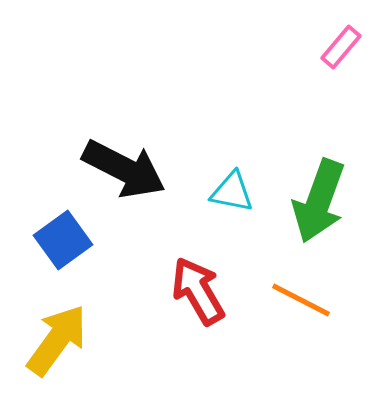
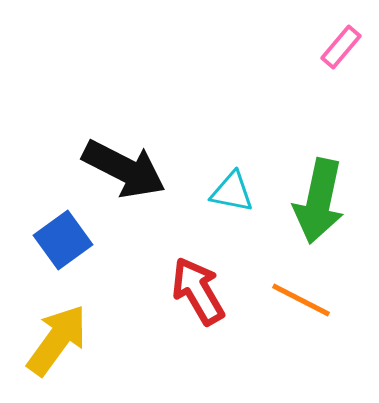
green arrow: rotated 8 degrees counterclockwise
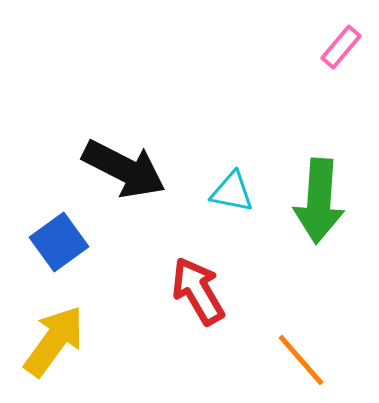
green arrow: rotated 8 degrees counterclockwise
blue square: moved 4 px left, 2 px down
orange line: moved 60 px down; rotated 22 degrees clockwise
yellow arrow: moved 3 px left, 1 px down
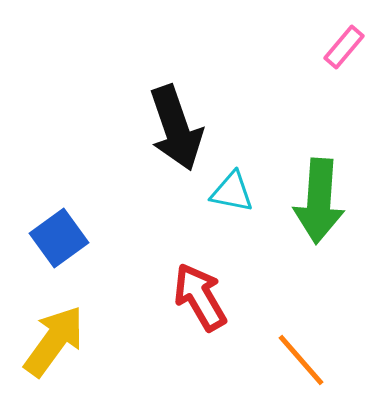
pink rectangle: moved 3 px right
black arrow: moved 52 px right, 41 px up; rotated 44 degrees clockwise
blue square: moved 4 px up
red arrow: moved 2 px right, 6 px down
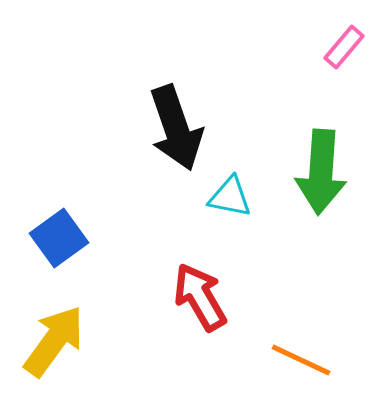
cyan triangle: moved 2 px left, 5 px down
green arrow: moved 2 px right, 29 px up
orange line: rotated 24 degrees counterclockwise
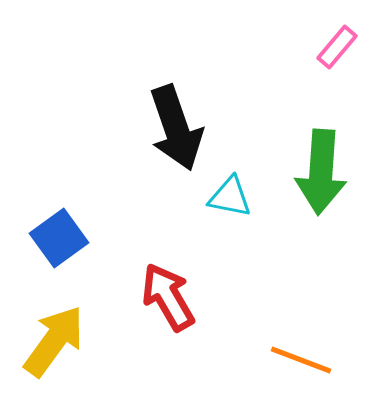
pink rectangle: moved 7 px left
red arrow: moved 32 px left
orange line: rotated 4 degrees counterclockwise
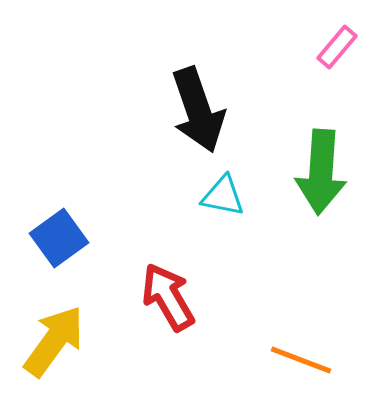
black arrow: moved 22 px right, 18 px up
cyan triangle: moved 7 px left, 1 px up
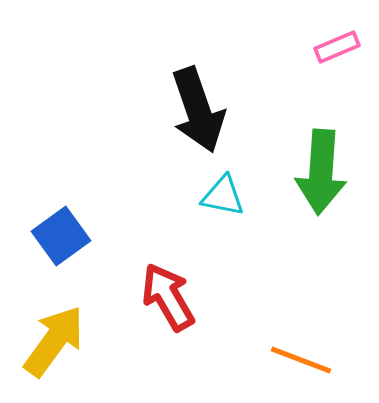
pink rectangle: rotated 27 degrees clockwise
blue square: moved 2 px right, 2 px up
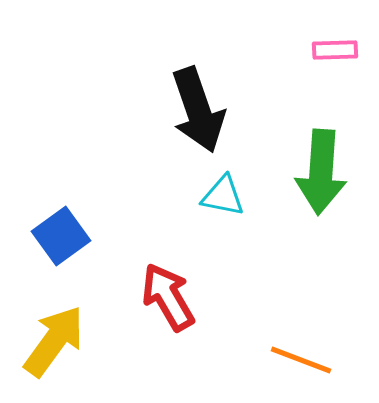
pink rectangle: moved 2 px left, 3 px down; rotated 21 degrees clockwise
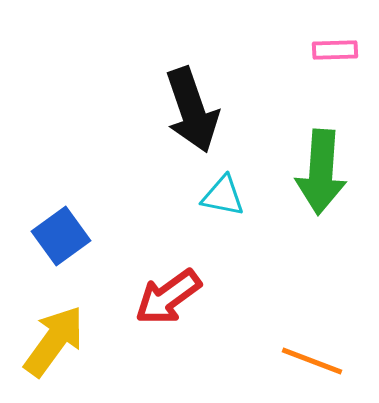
black arrow: moved 6 px left
red arrow: rotated 96 degrees counterclockwise
orange line: moved 11 px right, 1 px down
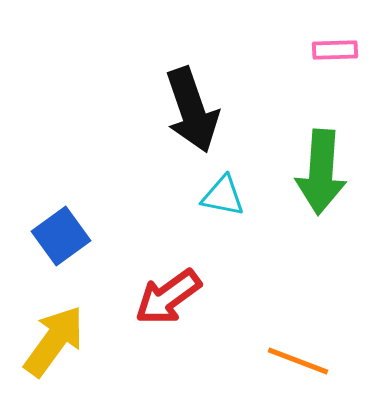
orange line: moved 14 px left
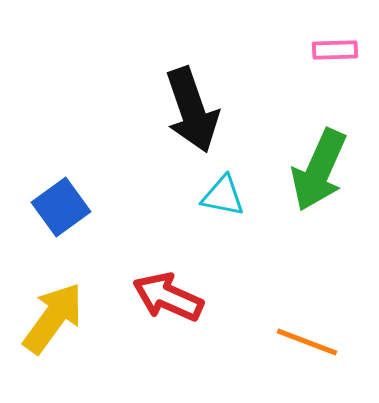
green arrow: moved 2 px left, 2 px up; rotated 20 degrees clockwise
blue square: moved 29 px up
red arrow: rotated 60 degrees clockwise
yellow arrow: moved 1 px left, 23 px up
orange line: moved 9 px right, 19 px up
